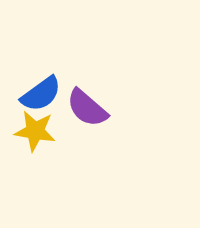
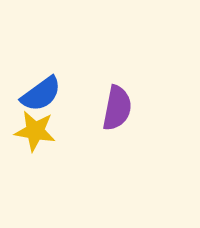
purple semicircle: moved 30 px right; rotated 120 degrees counterclockwise
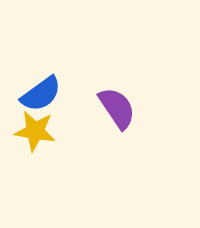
purple semicircle: rotated 45 degrees counterclockwise
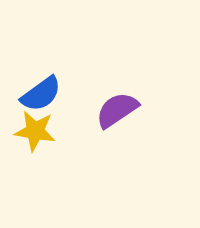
purple semicircle: moved 2 px down; rotated 90 degrees counterclockwise
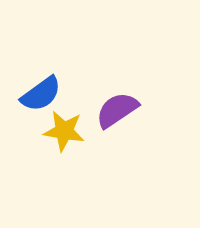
yellow star: moved 29 px right
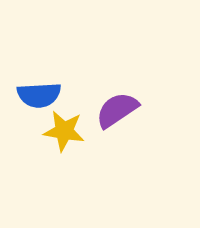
blue semicircle: moved 2 px left, 1 px down; rotated 33 degrees clockwise
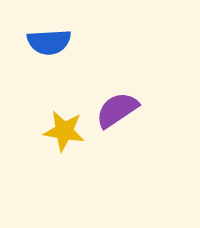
blue semicircle: moved 10 px right, 53 px up
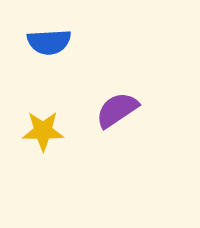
yellow star: moved 21 px left; rotated 9 degrees counterclockwise
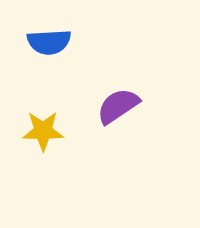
purple semicircle: moved 1 px right, 4 px up
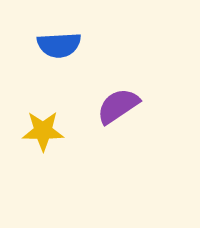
blue semicircle: moved 10 px right, 3 px down
